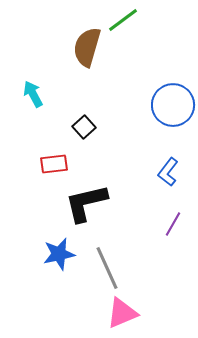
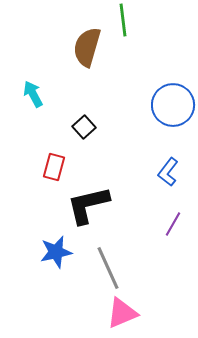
green line: rotated 60 degrees counterclockwise
red rectangle: moved 3 px down; rotated 68 degrees counterclockwise
black L-shape: moved 2 px right, 2 px down
blue star: moved 3 px left, 2 px up
gray line: moved 1 px right
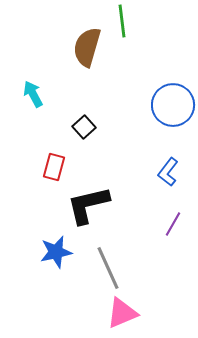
green line: moved 1 px left, 1 px down
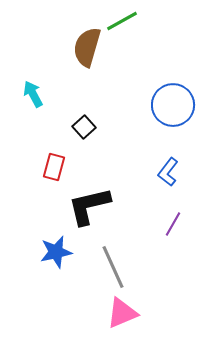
green line: rotated 68 degrees clockwise
black L-shape: moved 1 px right, 1 px down
gray line: moved 5 px right, 1 px up
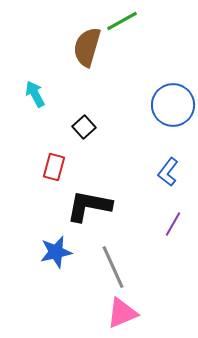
cyan arrow: moved 2 px right
black L-shape: rotated 24 degrees clockwise
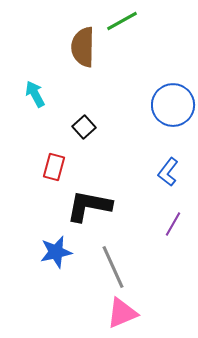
brown semicircle: moved 4 px left; rotated 15 degrees counterclockwise
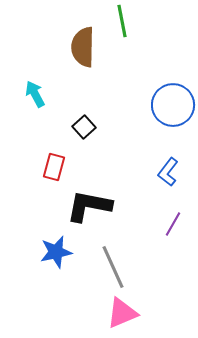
green line: rotated 72 degrees counterclockwise
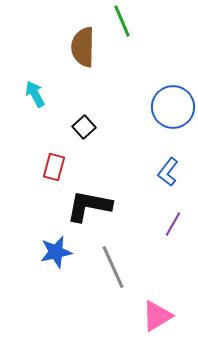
green line: rotated 12 degrees counterclockwise
blue circle: moved 2 px down
pink triangle: moved 35 px right, 3 px down; rotated 8 degrees counterclockwise
